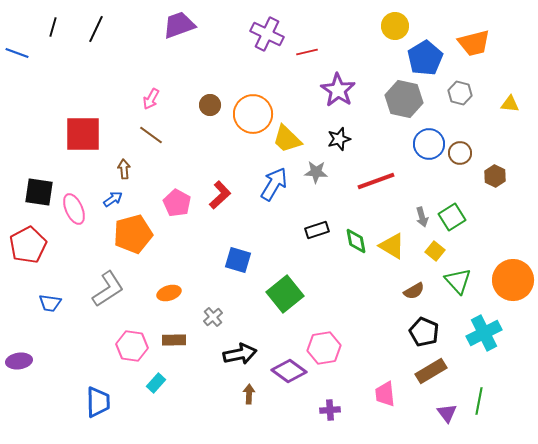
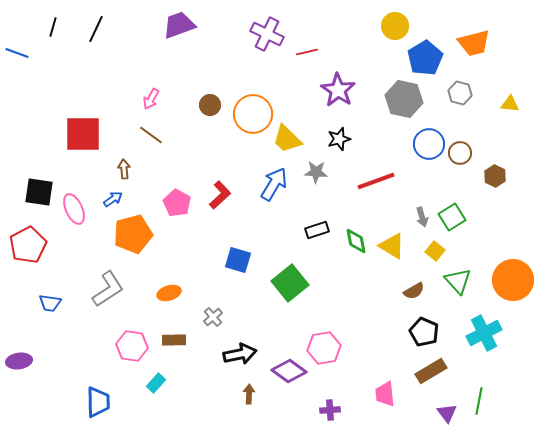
green square at (285, 294): moved 5 px right, 11 px up
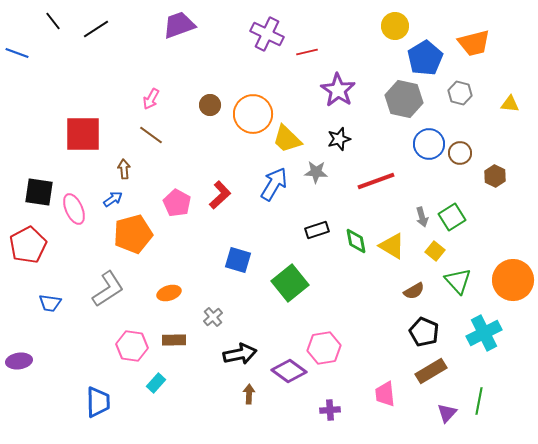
black line at (53, 27): moved 6 px up; rotated 54 degrees counterclockwise
black line at (96, 29): rotated 32 degrees clockwise
purple triangle at (447, 413): rotated 20 degrees clockwise
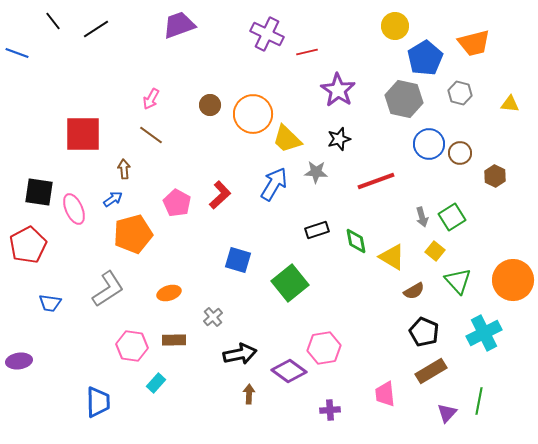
yellow triangle at (392, 246): moved 11 px down
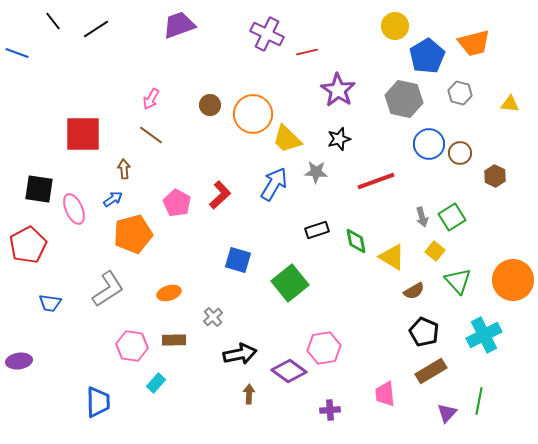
blue pentagon at (425, 58): moved 2 px right, 2 px up
black square at (39, 192): moved 3 px up
cyan cross at (484, 333): moved 2 px down
